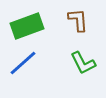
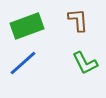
green L-shape: moved 2 px right
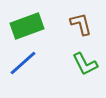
brown L-shape: moved 3 px right, 4 px down; rotated 10 degrees counterclockwise
green L-shape: moved 1 px down
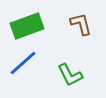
green L-shape: moved 15 px left, 11 px down
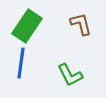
green rectangle: rotated 36 degrees counterclockwise
blue line: moved 2 px left; rotated 40 degrees counterclockwise
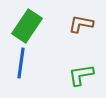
brown L-shape: rotated 65 degrees counterclockwise
green L-shape: moved 11 px right; rotated 108 degrees clockwise
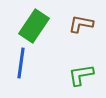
green rectangle: moved 7 px right
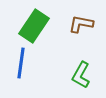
green L-shape: rotated 52 degrees counterclockwise
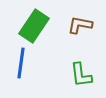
brown L-shape: moved 1 px left, 1 px down
green L-shape: rotated 36 degrees counterclockwise
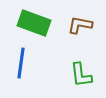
green rectangle: moved 3 px up; rotated 76 degrees clockwise
